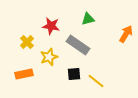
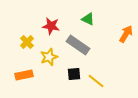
green triangle: rotated 40 degrees clockwise
orange rectangle: moved 1 px down
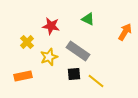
orange arrow: moved 1 px left, 2 px up
gray rectangle: moved 6 px down
orange rectangle: moved 1 px left, 1 px down
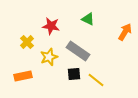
yellow line: moved 1 px up
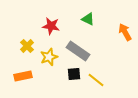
orange arrow: rotated 60 degrees counterclockwise
yellow cross: moved 4 px down
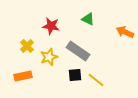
orange arrow: rotated 36 degrees counterclockwise
black square: moved 1 px right, 1 px down
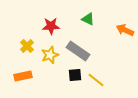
red star: rotated 12 degrees counterclockwise
orange arrow: moved 2 px up
yellow star: moved 1 px right, 2 px up
